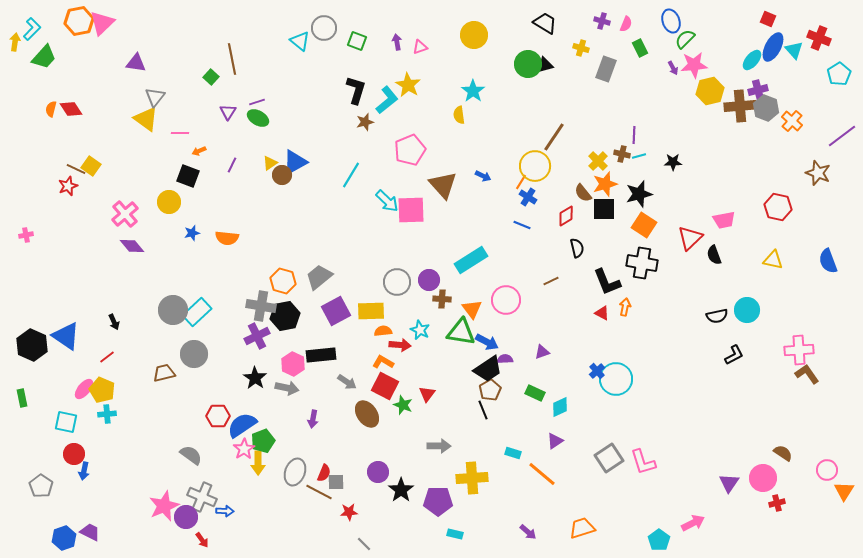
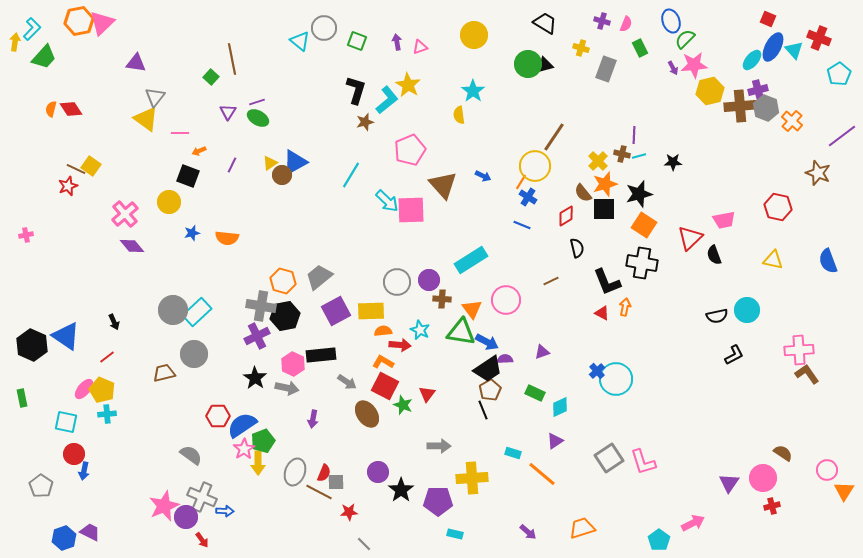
red cross at (777, 503): moved 5 px left, 3 px down
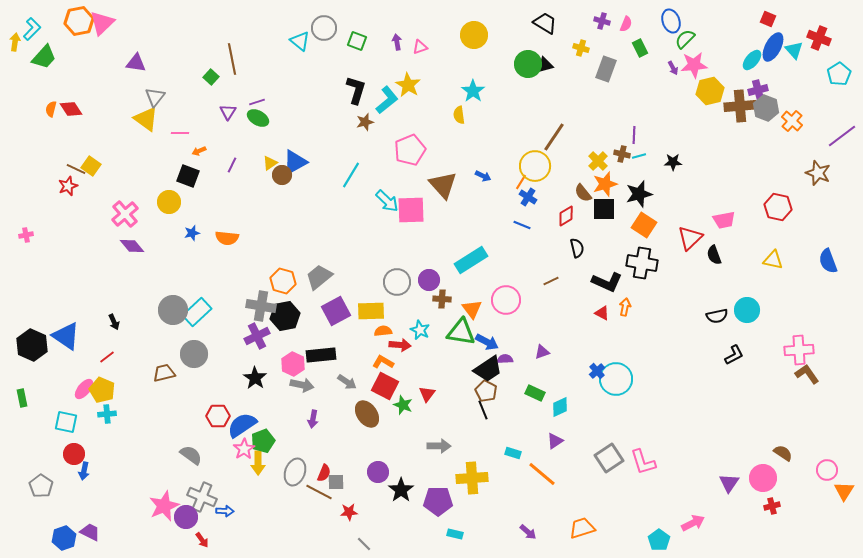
black L-shape at (607, 282): rotated 44 degrees counterclockwise
gray arrow at (287, 388): moved 15 px right, 3 px up
brown pentagon at (490, 390): moved 4 px left, 1 px down; rotated 15 degrees counterclockwise
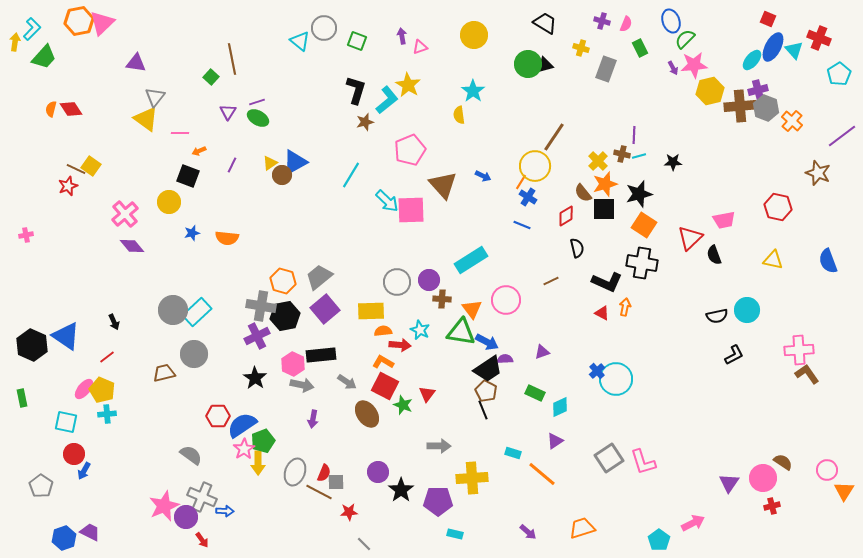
purple arrow at (397, 42): moved 5 px right, 6 px up
purple square at (336, 311): moved 11 px left, 2 px up; rotated 12 degrees counterclockwise
brown semicircle at (783, 453): moved 9 px down
blue arrow at (84, 471): rotated 18 degrees clockwise
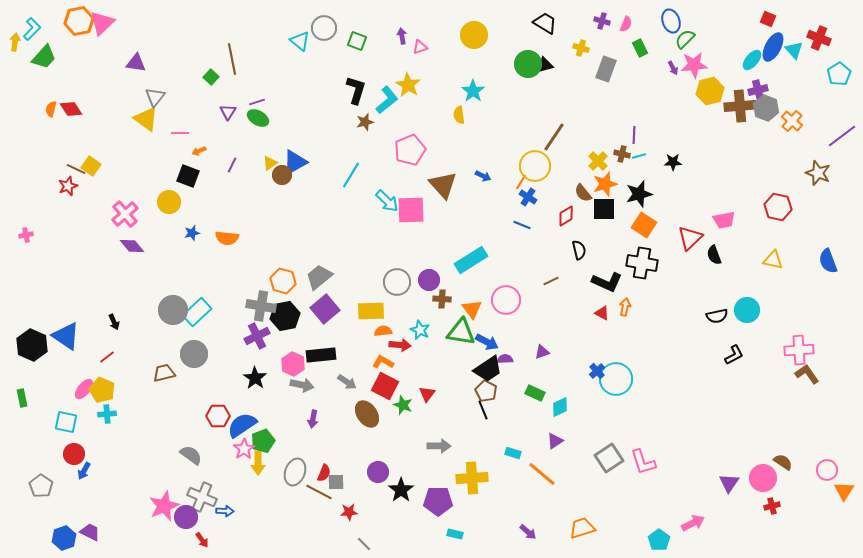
black semicircle at (577, 248): moved 2 px right, 2 px down
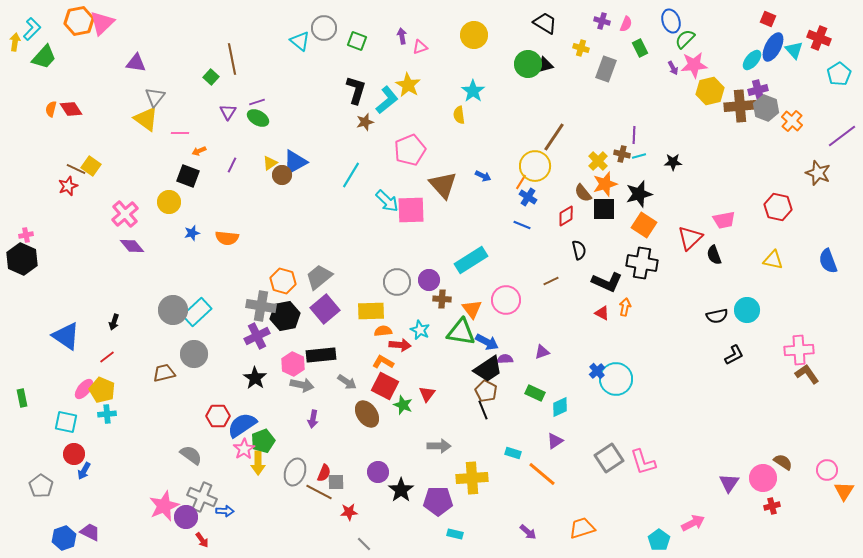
black arrow at (114, 322): rotated 42 degrees clockwise
black hexagon at (32, 345): moved 10 px left, 86 px up
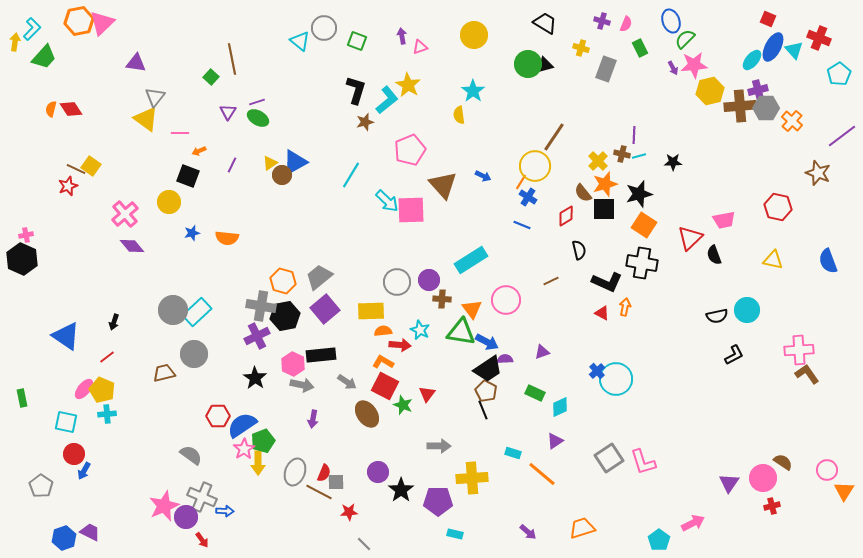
gray hexagon at (766, 108): rotated 20 degrees counterclockwise
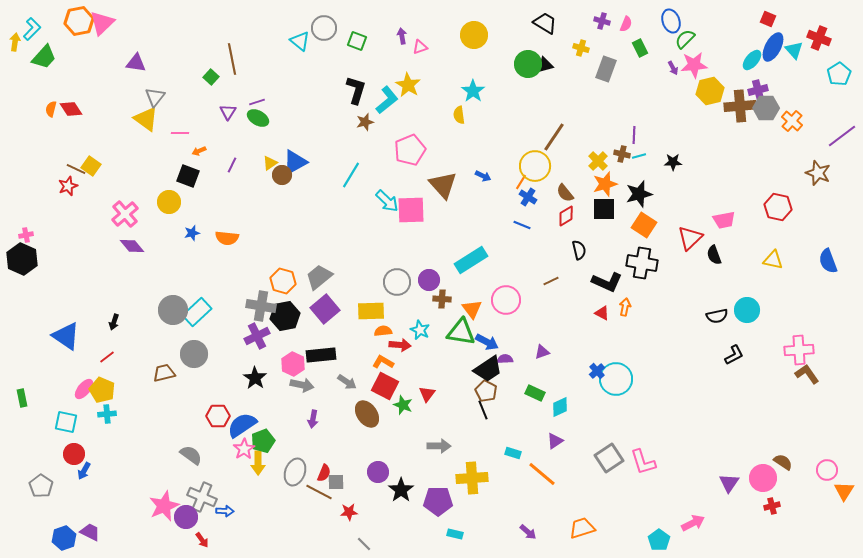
brown semicircle at (583, 193): moved 18 px left
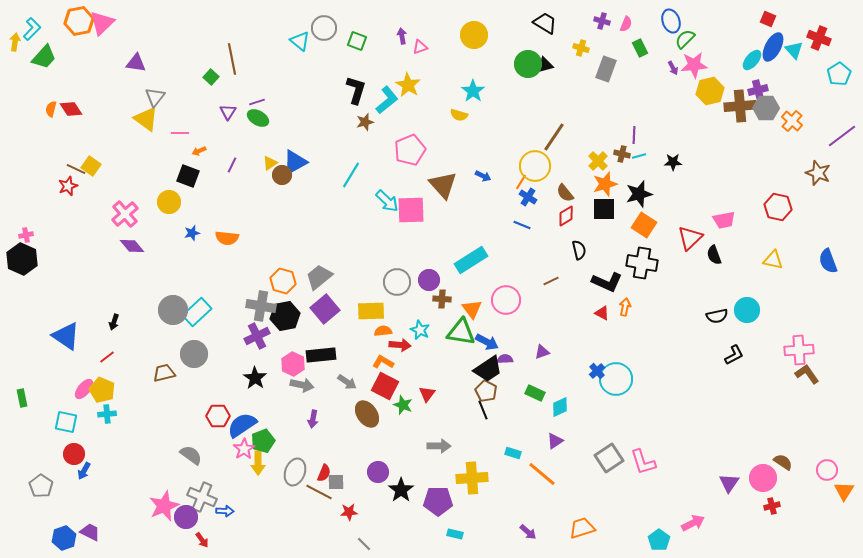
yellow semicircle at (459, 115): rotated 66 degrees counterclockwise
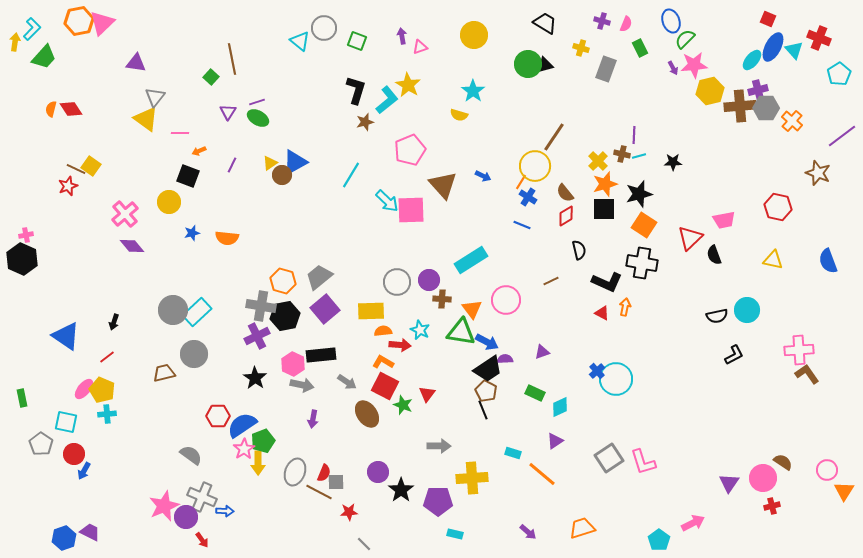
gray pentagon at (41, 486): moved 42 px up
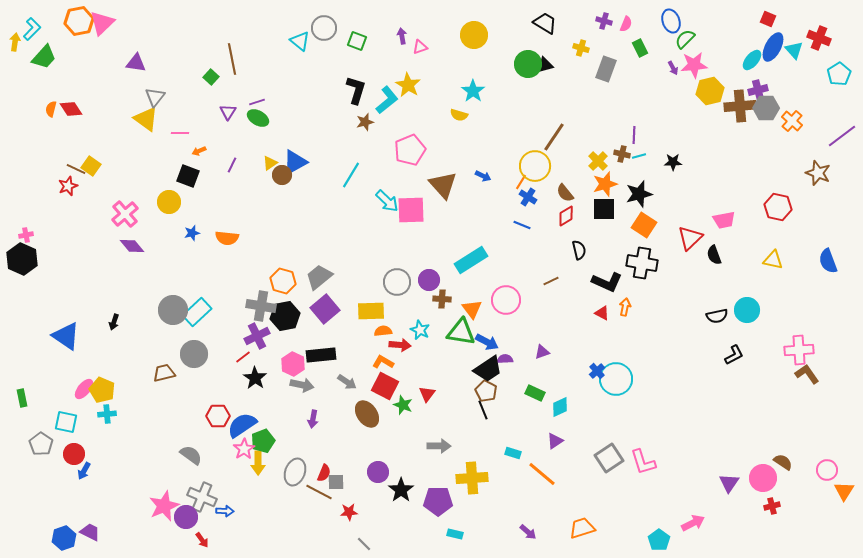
purple cross at (602, 21): moved 2 px right
red line at (107, 357): moved 136 px right
